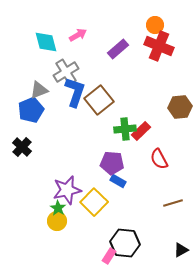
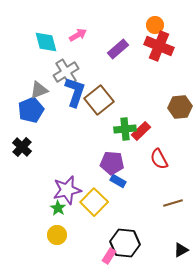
yellow circle: moved 14 px down
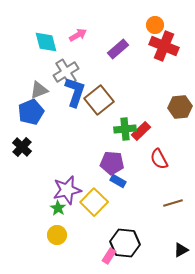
red cross: moved 5 px right
blue pentagon: moved 2 px down
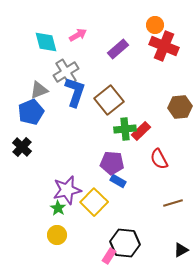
brown square: moved 10 px right
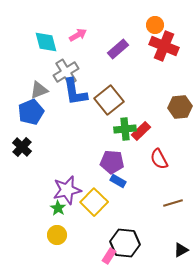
blue L-shape: rotated 152 degrees clockwise
purple pentagon: moved 1 px up
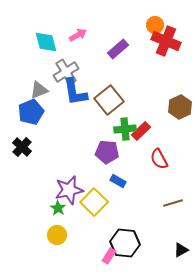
red cross: moved 2 px right, 5 px up
brown hexagon: rotated 20 degrees counterclockwise
purple pentagon: moved 5 px left, 10 px up
purple star: moved 2 px right
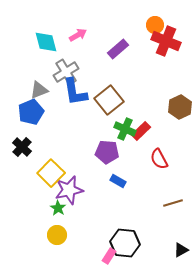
green cross: rotated 30 degrees clockwise
yellow square: moved 43 px left, 29 px up
